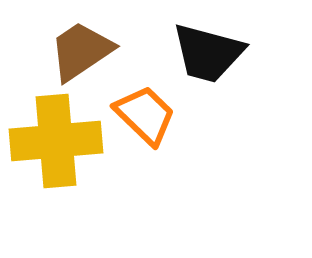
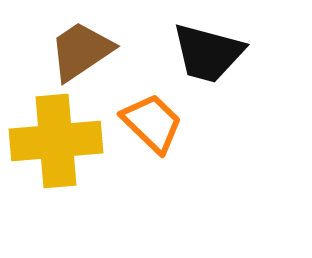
orange trapezoid: moved 7 px right, 8 px down
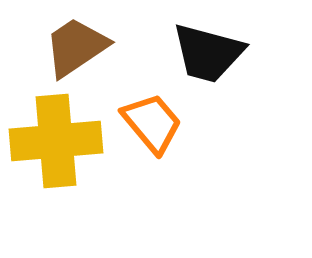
brown trapezoid: moved 5 px left, 4 px up
orange trapezoid: rotated 6 degrees clockwise
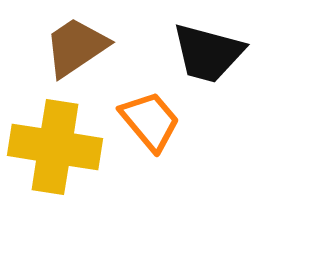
orange trapezoid: moved 2 px left, 2 px up
yellow cross: moved 1 px left, 6 px down; rotated 14 degrees clockwise
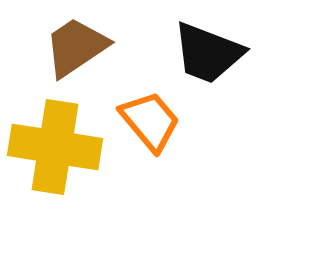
black trapezoid: rotated 6 degrees clockwise
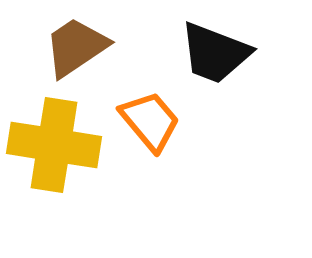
black trapezoid: moved 7 px right
yellow cross: moved 1 px left, 2 px up
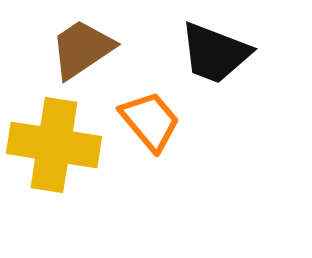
brown trapezoid: moved 6 px right, 2 px down
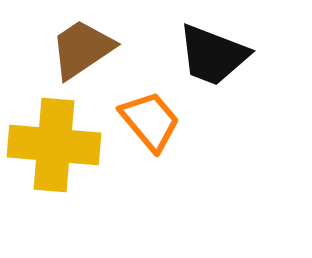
black trapezoid: moved 2 px left, 2 px down
yellow cross: rotated 4 degrees counterclockwise
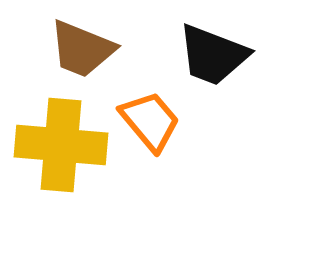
brown trapezoid: rotated 124 degrees counterclockwise
yellow cross: moved 7 px right
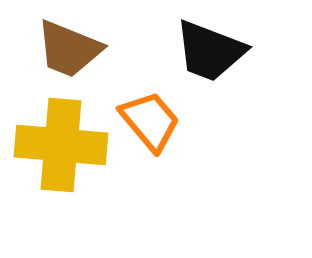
brown trapezoid: moved 13 px left
black trapezoid: moved 3 px left, 4 px up
